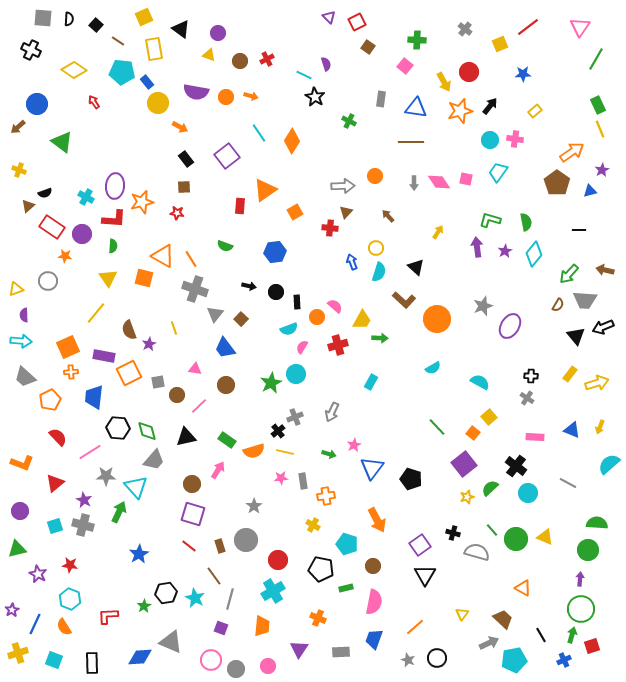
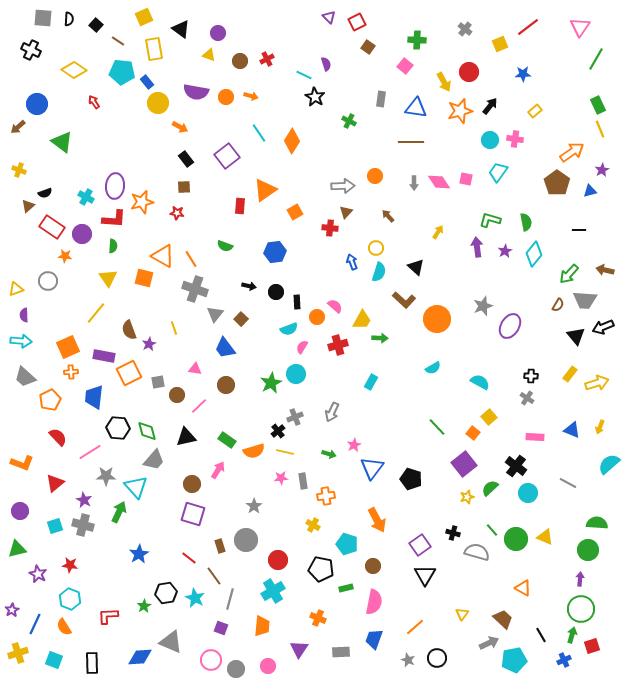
red line at (189, 546): moved 12 px down
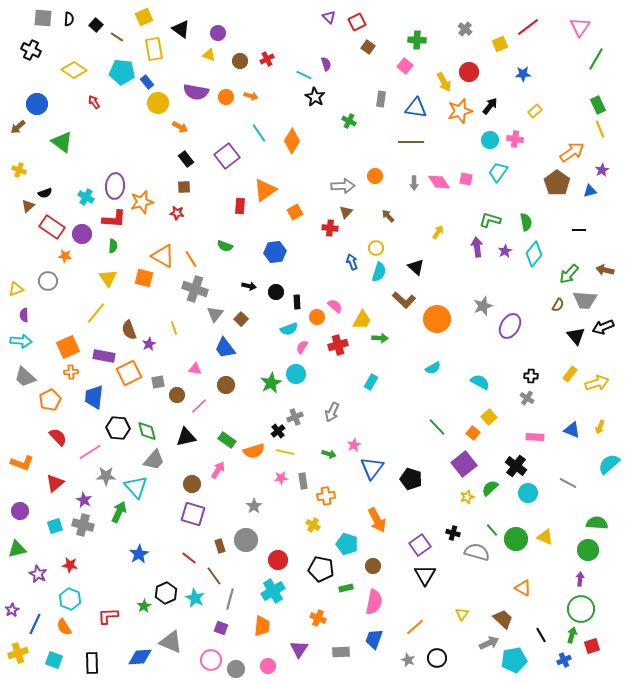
brown line at (118, 41): moved 1 px left, 4 px up
black hexagon at (166, 593): rotated 15 degrees counterclockwise
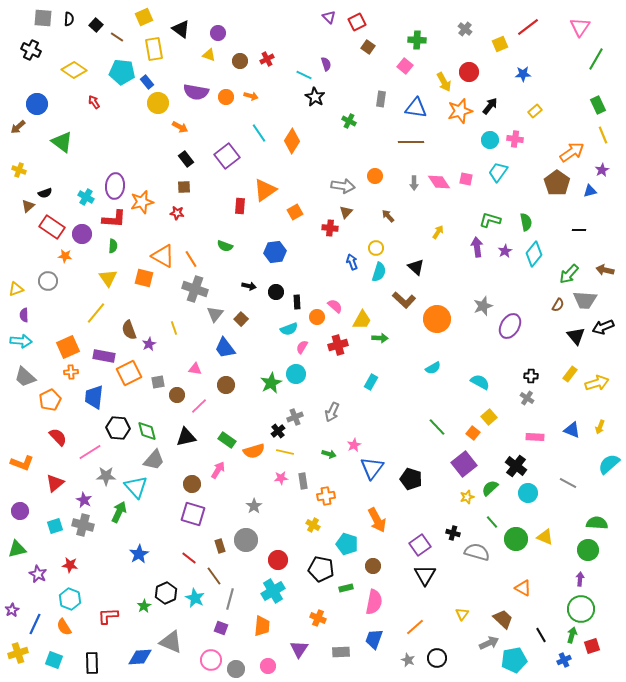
yellow line at (600, 129): moved 3 px right, 6 px down
gray arrow at (343, 186): rotated 10 degrees clockwise
green line at (492, 530): moved 8 px up
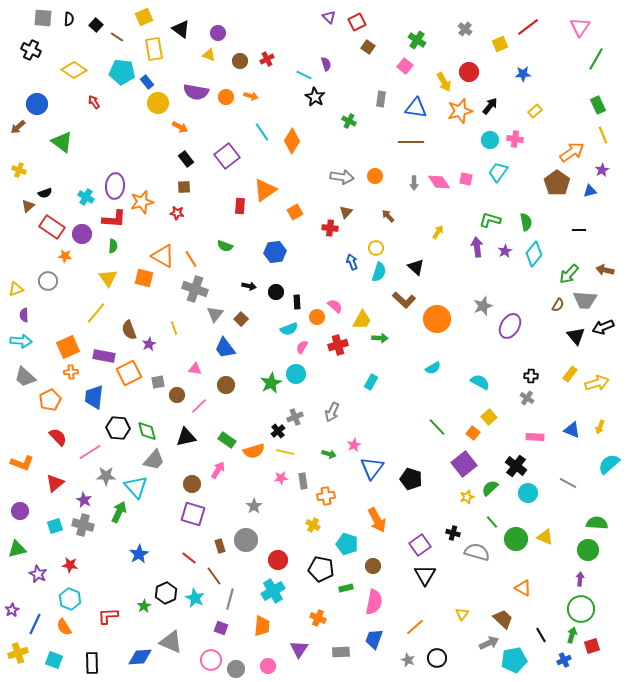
green cross at (417, 40): rotated 30 degrees clockwise
cyan line at (259, 133): moved 3 px right, 1 px up
gray arrow at (343, 186): moved 1 px left, 9 px up
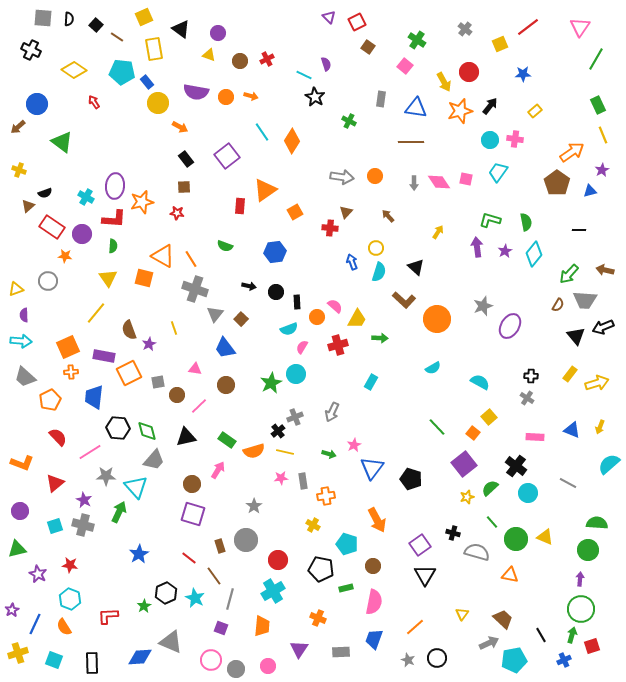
yellow trapezoid at (362, 320): moved 5 px left, 1 px up
orange triangle at (523, 588): moved 13 px left, 13 px up; rotated 18 degrees counterclockwise
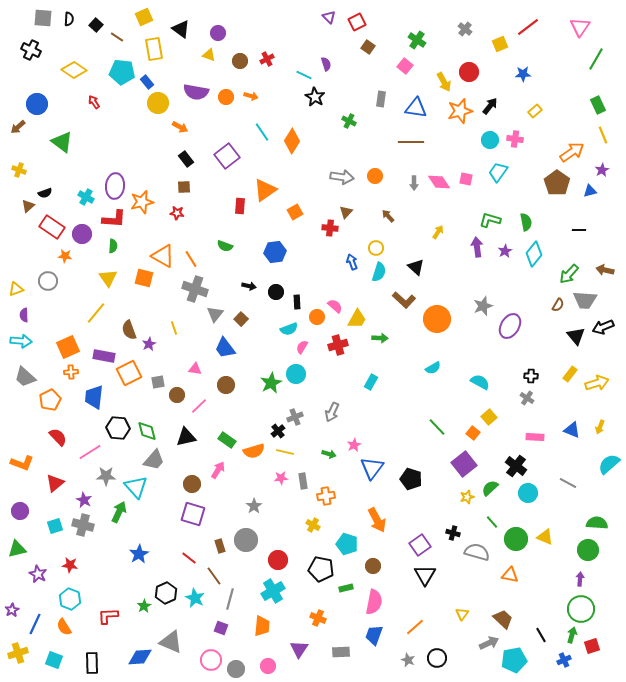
blue trapezoid at (374, 639): moved 4 px up
